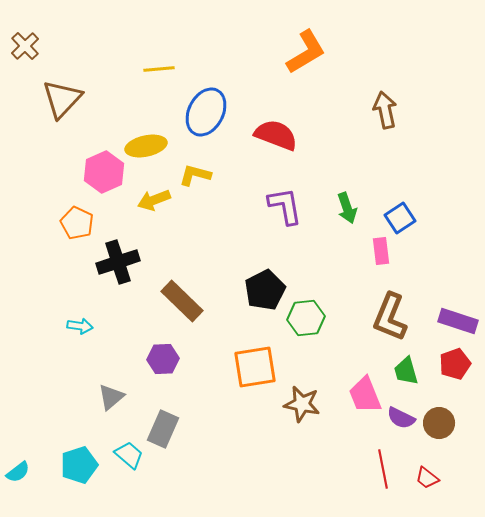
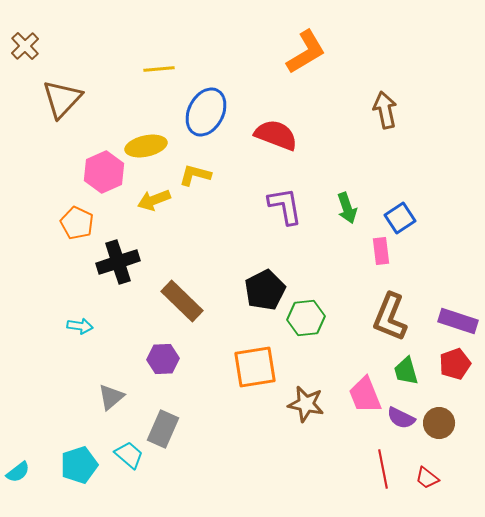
brown star: moved 4 px right
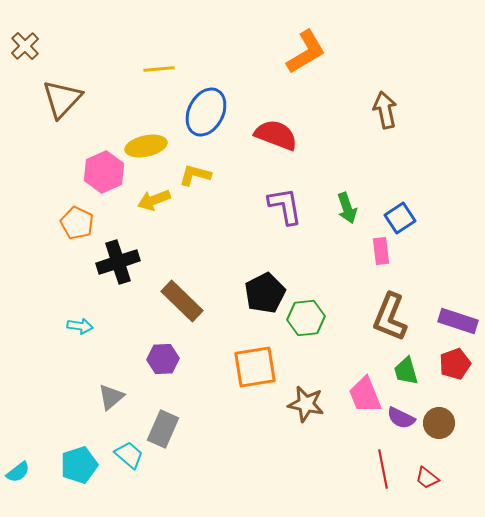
black pentagon: moved 3 px down
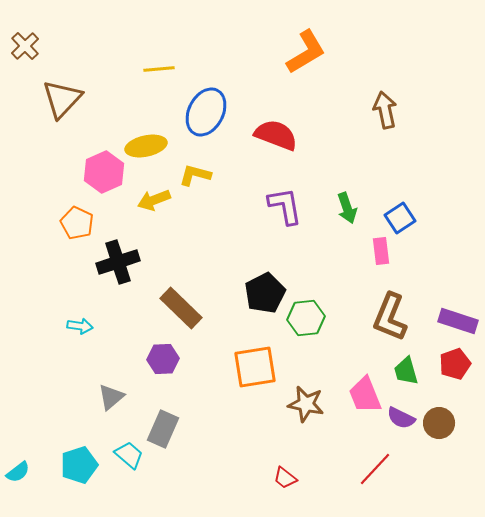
brown rectangle: moved 1 px left, 7 px down
red line: moved 8 px left; rotated 54 degrees clockwise
red trapezoid: moved 142 px left
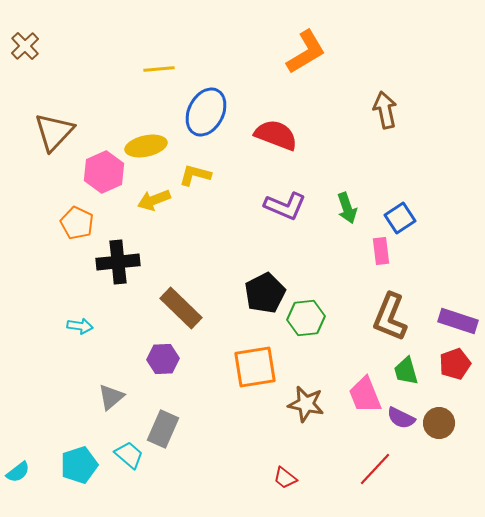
brown triangle: moved 8 px left, 33 px down
purple L-shape: rotated 123 degrees clockwise
black cross: rotated 12 degrees clockwise
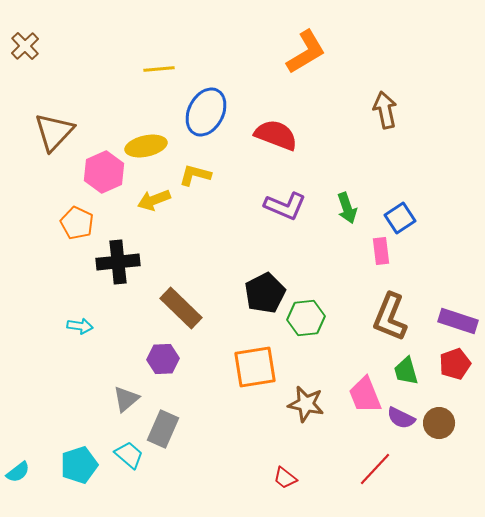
gray triangle: moved 15 px right, 2 px down
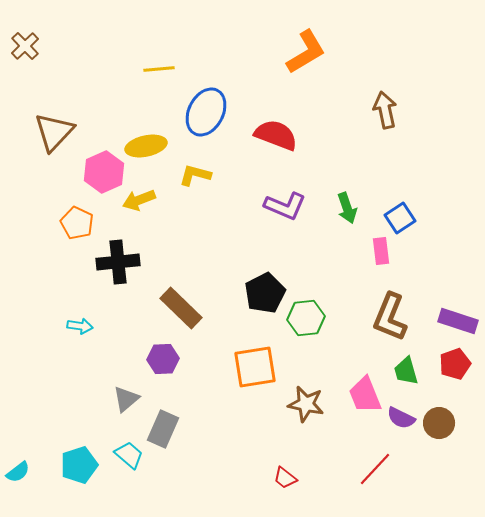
yellow arrow: moved 15 px left
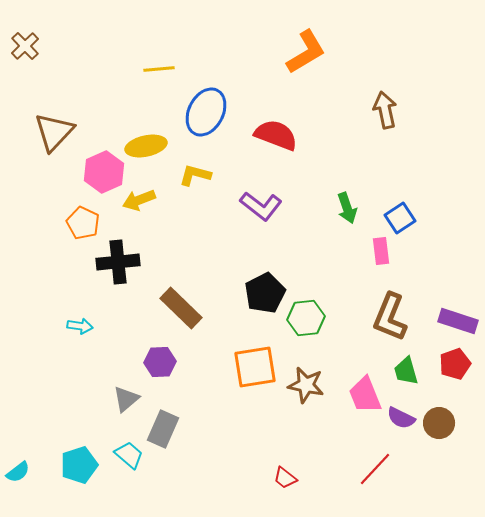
purple L-shape: moved 24 px left; rotated 15 degrees clockwise
orange pentagon: moved 6 px right
purple hexagon: moved 3 px left, 3 px down
brown star: moved 19 px up
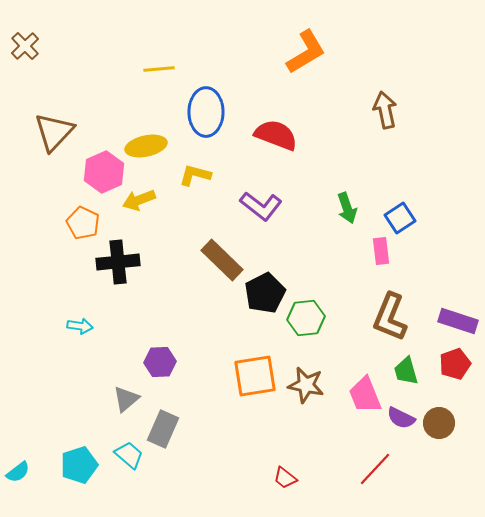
blue ellipse: rotated 27 degrees counterclockwise
brown rectangle: moved 41 px right, 48 px up
orange square: moved 9 px down
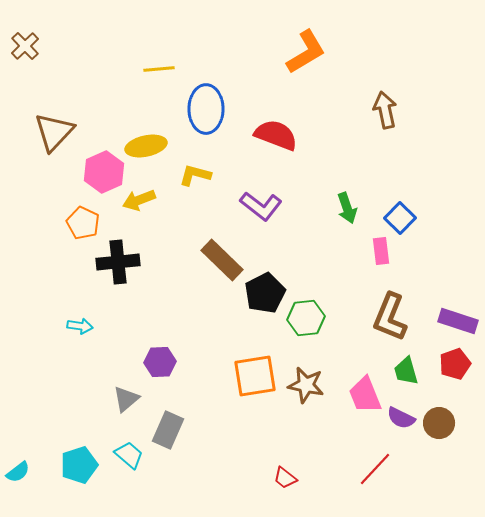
blue ellipse: moved 3 px up
blue square: rotated 12 degrees counterclockwise
gray rectangle: moved 5 px right, 1 px down
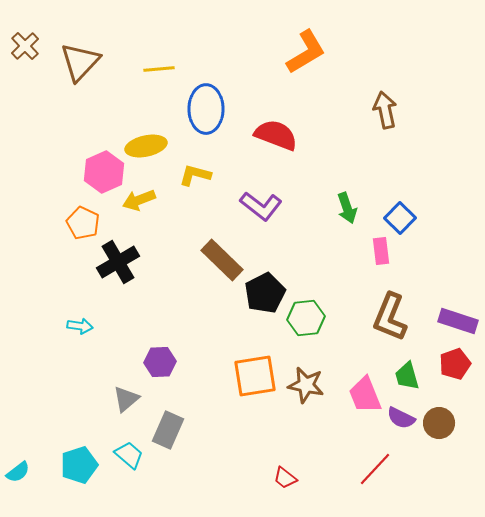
brown triangle: moved 26 px right, 70 px up
black cross: rotated 24 degrees counterclockwise
green trapezoid: moved 1 px right, 5 px down
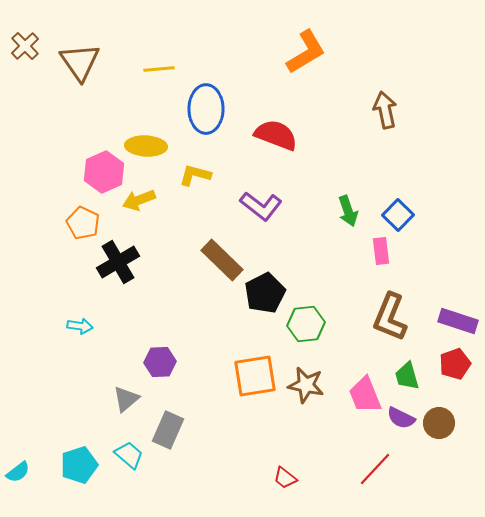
brown triangle: rotated 18 degrees counterclockwise
yellow ellipse: rotated 15 degrees clockwise
green arrow: moved 1 px right, 3 px down
blue square: moved 2 px left, 3 px up
green hexagon: moved 6 px down
